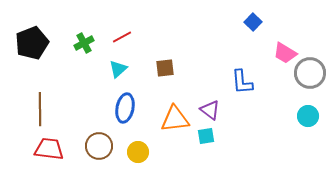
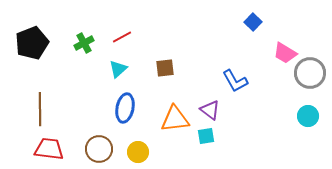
blue L-shape: moved 7 px left, 1 px up; rotated 24 degrees counterclockwise
brown circle: moved 3 px down
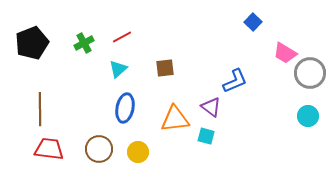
blue L-shape: rotated 84 degrees counterclockwise
purple triangle: moved 1 px right, 3 px up
cyan square: rotated 24 degrees clockwise
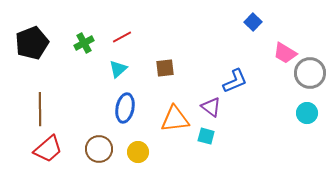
cyan circle: moved 1 px left, 3 px up
red trapezoid: moved 1 px left; rotated 132 degrees clockwise
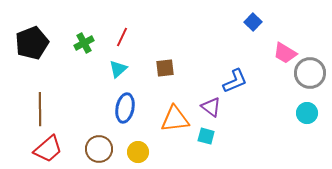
red line: rotated 36 degrees counterclockwise
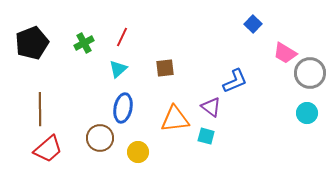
blue square: moved 2 px down
blue ellipse: moved 2 px left
brown circle: moved 1 px right, 11 px up
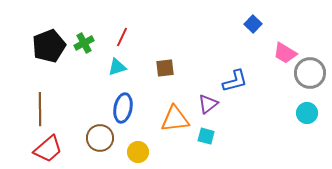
black pentagon: moved 17 px right, 3 px down
cyan triangle: moved 1 px left, 2 px up; rotated 24 degrees clockwise
blue L-shape: rotated 8 degrees clockwise
purple triangle: moved 3 px left, 3 px up; rotated 45 degrees clockwise
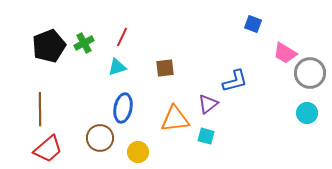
blue square: rotated 24 degrees counterclockwise
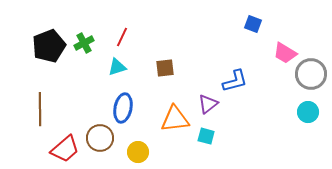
gray circle: moved 1 px right, 1 px down
cyan circle: moved 1 px right, 1 px up
red trapezoid: moved 17 px right
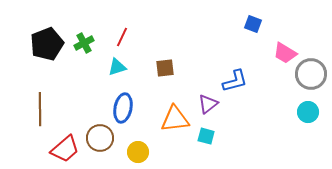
black pentagon: moved 2 px left, 2 px up
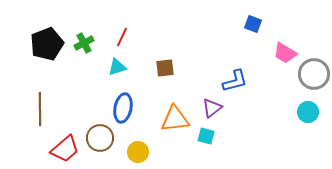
gray circle: moved 3 px right
purple triangle: moved 4 px right, 4 px down
